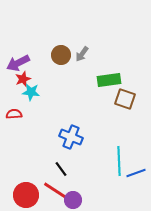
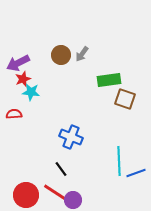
red line: moved 2 px down
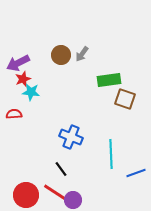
cyan line: moved 8 px left, 7 px up
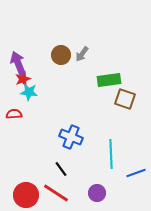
purple arrow: rotated 95 degrees clockwise
cyan star: moved 2 px left
purple circle: moved 24 px right, 7 px up
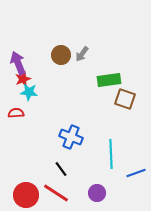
red semicircle: moved 2 px right, 1 px up
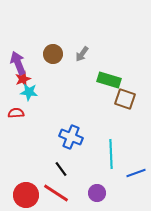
brown circle: moved 8 px left, 1 px up
green rectangle: rotated 25 degrees clockwise
